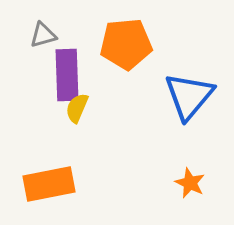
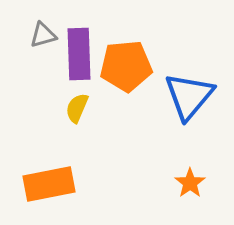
orange pentagon: moved 22 px down
purple rectangle: moved 12 px right, 21 px up
orange star: rotated 12 degrees clockwise
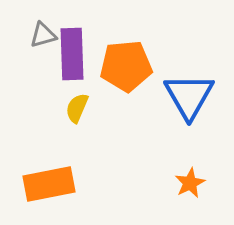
purple rectangle: moved 7 px left
blue triangle: rotated 10 degrees counterclockwise
orange star: rotated 8 degrees clockwise
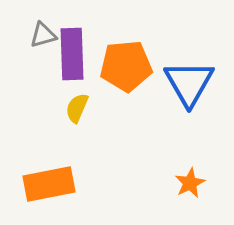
blue triangle: moved 13 px up
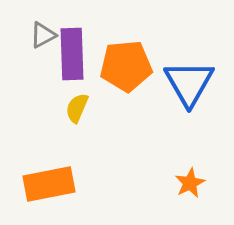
gray triangle: rotated 12 degrees counterclockwise
